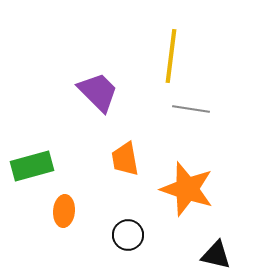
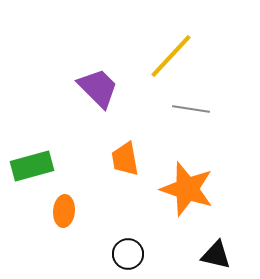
yellow line: rotated 36 degrees clockwise
purple trapezoid: moved 4 px up
black circle: moved 19 px down
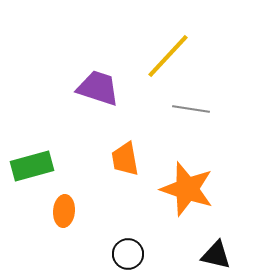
yellow line: moved 3 px left
purple trapezoid: rotated 27 degrees counterclockwise
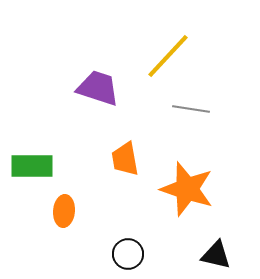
green rectangle: rotated 15 degrees clockwise
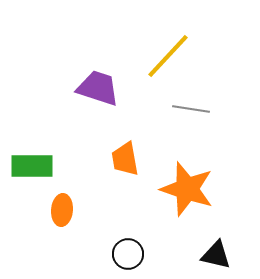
orange ellipse: moved 2 px left, 1 px up
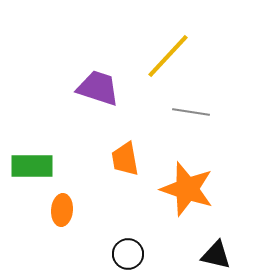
gray line: moved 3 px down
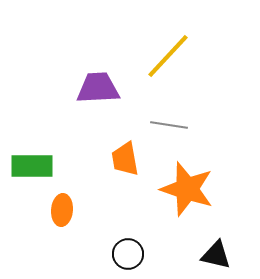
purple trapezoid: rotated 21 degrees counterclockwise
gray line: moved 22 px left, 13 px down
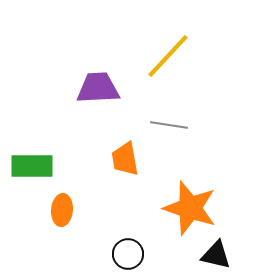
orange star: moved 3 px right, 19 px down
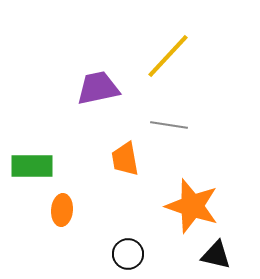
purple trapezoid: rotated 9 degrees counterclockwise
orange star: moved 2 px right, 2 px up
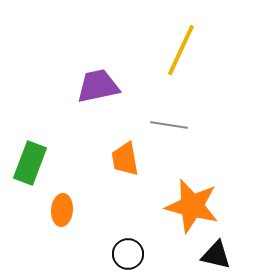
yellow line: moved 13 px right, 6 px up; rotated 18 degrees counterclockwise
purple trapezoid: moved 2 px up
green rectangle: moved 2 px left, 3 px up; rotated 69 degrees counterclockwise
orange star: rotated 4 degrees counterclockwise
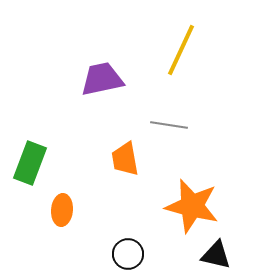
purple trapezoid: moved 4 px right, 7 px up
